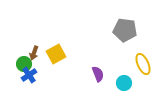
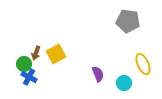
gray pentagon: moved 3 px right, 9 px up
brown arrow: moved 2 px right
blue cross: moved 2 px down; rotated 28 degrees counterclockwise
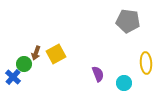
yellow ellipse: moved 3 px right, 1 px up; rotated 20 degrees clockwise
blue cross: moved 16 px left; rotated 14 degrees clockwise
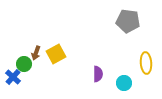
purple semicircle: rotated 21 degrees clockwise
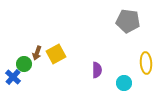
brown arrow: moved 1 px right
purple semicircle: moved 1 px left, 4 px up
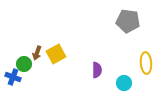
blue cross: rotated 21 degrees counterclockwise
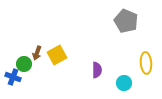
gray pentagon: moved 2 px left; rotated 15 degrees clockwise
yellow square: moved 1 px right, 1 px down
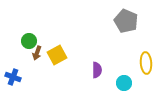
green circle: moved 5 px right, 23 px up
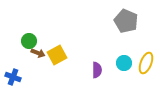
brown arrow: moved 1 px right; rotated 88 degrees counterclockwise
yellow ellipse: rotated 25 degrees clockwise
cyan circle: moved 20 px up
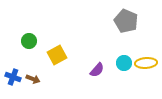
brown arrow: moved 5 px left, 26 px down
yellow ellipse: rotated 65 degrees clockwise
purple semicircle: rotated 42 degrees clockwise
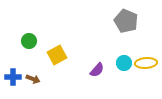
blue cross: rotated 21 degrees counterclockwise
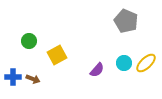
yellow ellipse: rotated 40 degrees counterclockwise
